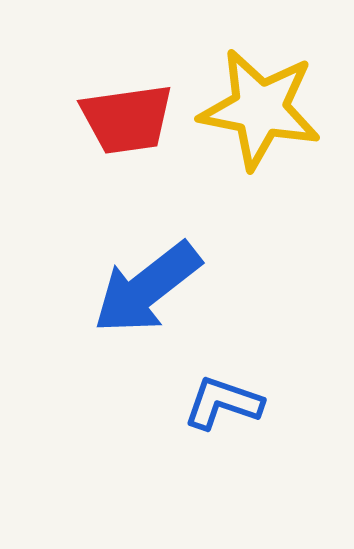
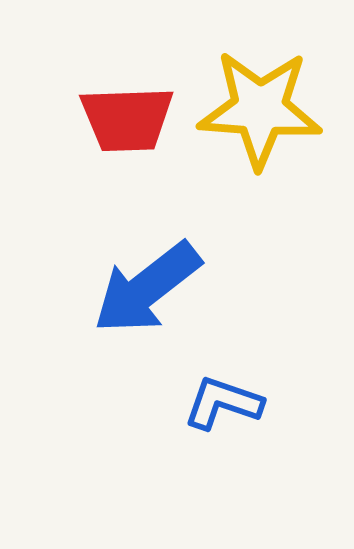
yellow star: rotated 7 degrees counterclockwise
red trapezoid: rotated 6 degrees clockwise
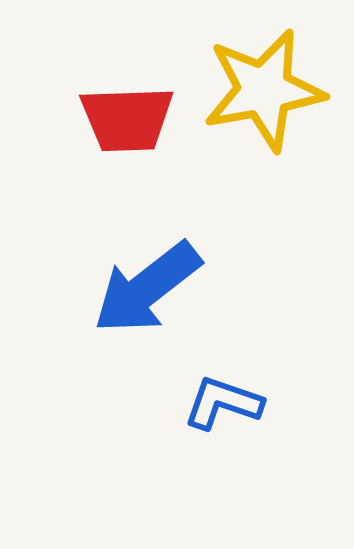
yellow star: moved 4 px right, 19 px up; rotated 14 degrees counterclockwise
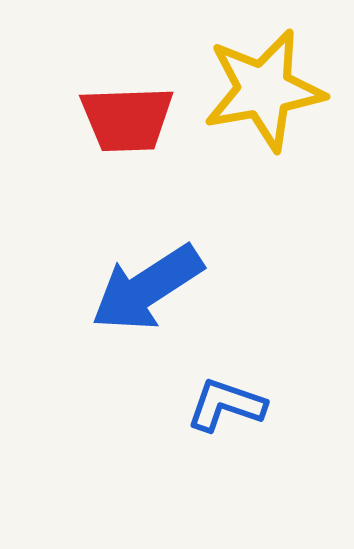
blue arrow: rotated 5 degrees clockwise
blue L-shape: moved 3 px right, 2 px down
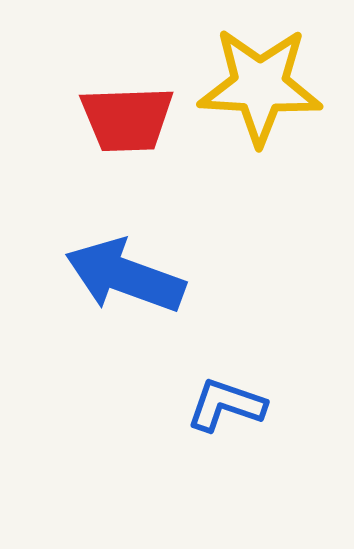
yellow star: moved 4 px left, 4 px up; rotated 13 degrees clockwise
blue arrow: moved 22 px left, 12 px up; rotated 53 degrees clockwise
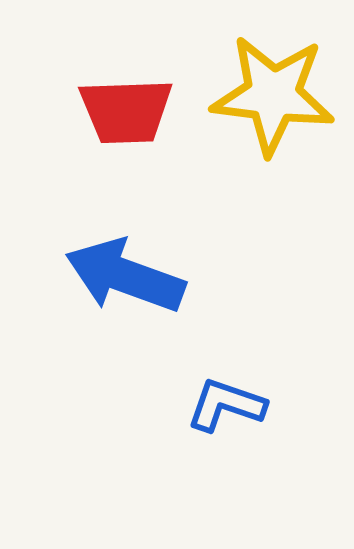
yellow star: moved 13 px right, 9 px down; rotated 4 degrees clockwise
red trapezoid: moved 1 px left, 8 px up
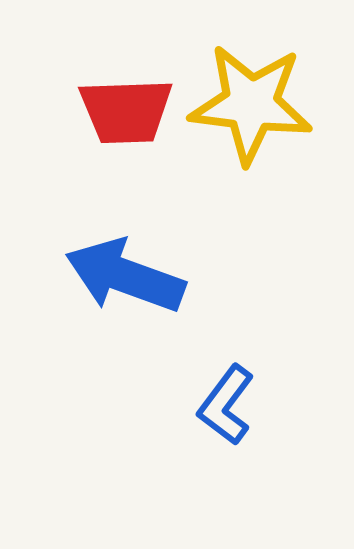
yellow star: moved 22 px left, 9 px down
blue L-shape: rotated 72 degrees counterclockwise
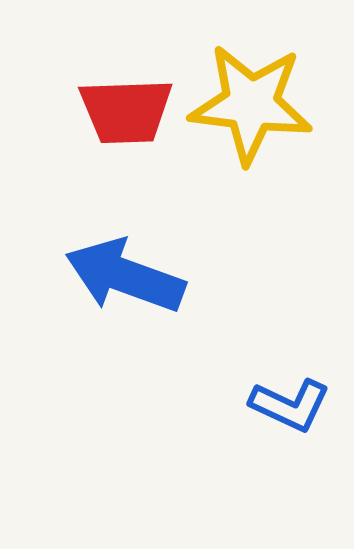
blue L-shape: moved 64 px right; rotated 102 degrees counterclockwise
